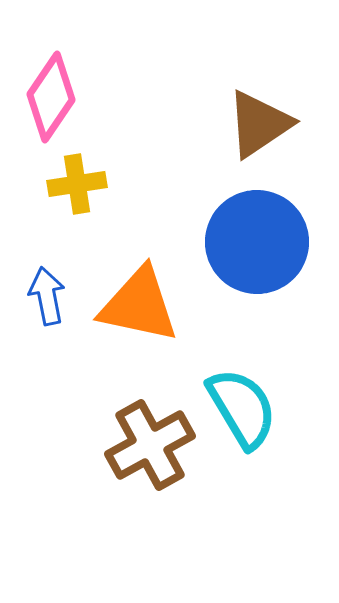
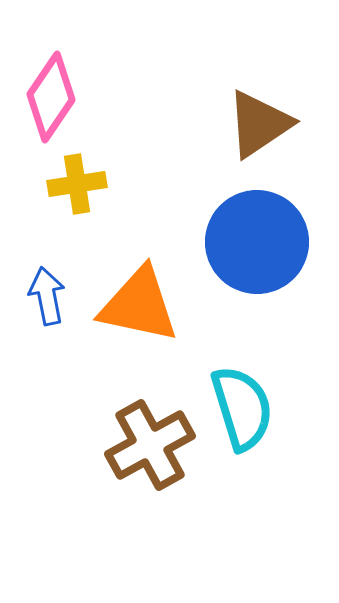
cyan semicircle: rotated 14 degrees clockwise
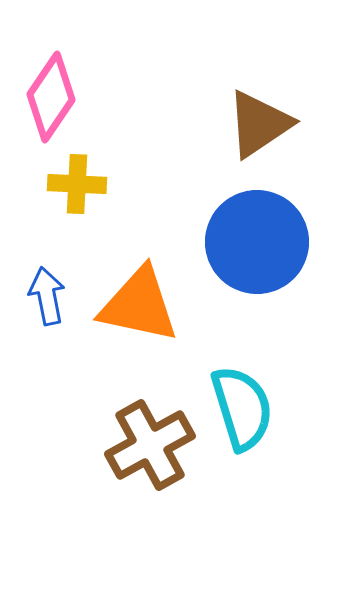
yellow cross: rotated 12 degrees clockwise
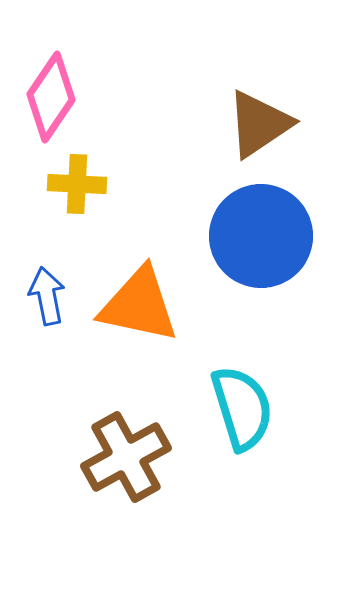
blue circle: moved 4 px right, 6 px up
brown cross: moved 24 px left, 12 px down
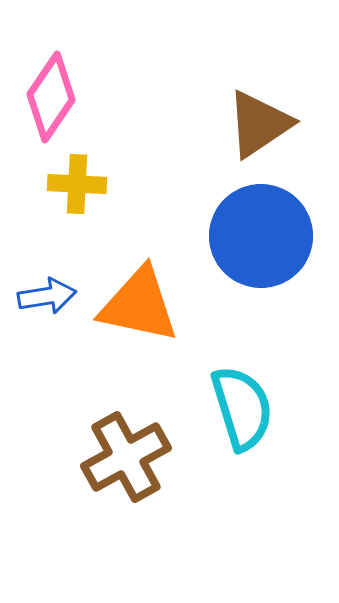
blue arrow: rotated 92 degrees clockwise
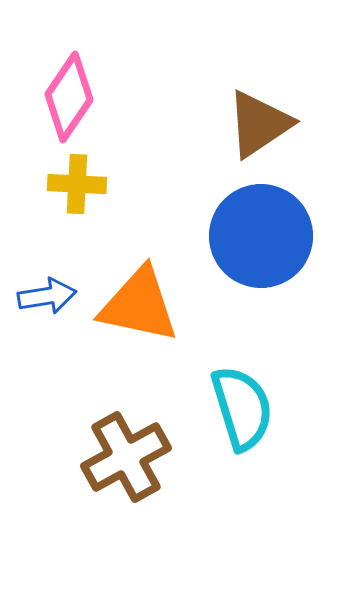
pink diamond: moved 18 px right
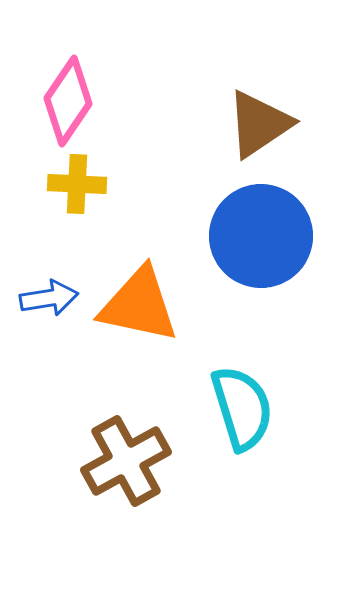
pink diamond: moved 1 px left, 4 px down
blue arrow: moved 2 px right, 2 px down
brown cross: moved 4 px down
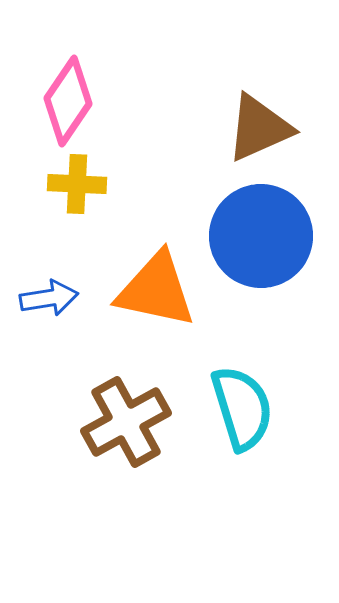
brown triangle: moved 4 px down; rotated 10 degrees clockwise
orange triangle: moved 17 px right, 15 px up
brown cross: moved 39 px up
